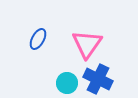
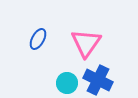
pink triangle: moved 1 px left, 1 px up
blue cross: moved 1 px down
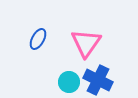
cyan circle: moved 2 px right, 1 px up
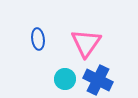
blue ellipse: rotated 35 degrees counterclockwise
cyan circle: moved 4 px left, 3 px up
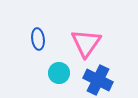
cyan circle: moved 6 px left, 6 px up
